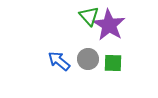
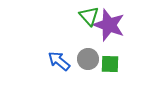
purple star: rotated 12 degrees counterclockwise
green square: moved 3 px left, 1 px down
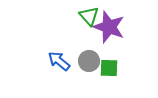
purple star: moved 2 px down
gray circle: moved 1 px right, 2 px down
green square: moved 1 px left, 4 px down
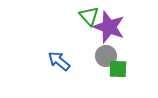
gray circle: moved 17 px right, 5 px up
green square: moved 9 px right, 1 px down
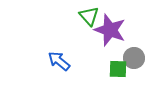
purple star: moved 1 px right, 3 px down
gray circle: moved 28 px right, 2 px down
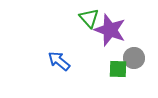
green triangle: moved 2 px down
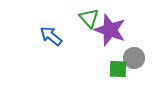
blue arrow: moved 8 px left, 25 px up
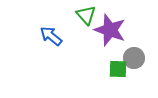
green triangle: moved 3 px left, 3 px up
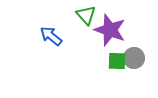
green square: moved 1 px left, 8 px up
